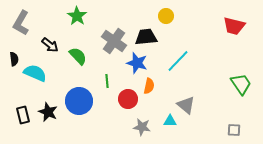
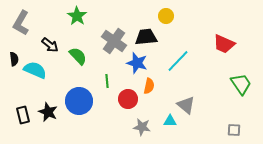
red trapezoid: moved 10 px left, 18 px down; rotated 10 degrees clockwise
cyan semicircle: moved 3 px up
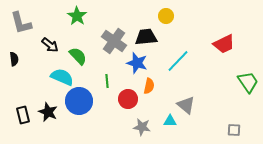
gray L-shape: rotated 45 degrees counterclockwise
red trapezoid: rotated 50 degrees counterclockwise
cyan semicircle: moved 27 px right, 7 px down
green trapezoid: moved 7 px right, 2 px up
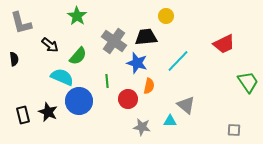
green semicircle: rotated 84 degrees clockwise
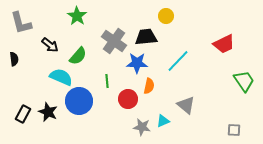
blue star: rotated 15 degrees counterclockwise
cyan semicircle: moved 1 px left
green trapezoid: moved 4 px left, 1 px up
black rectangle: moved 1 px up; rotated 42 degrees clockwise
cyan triangle: moved 7 px left; rotated 24 degrees counterclockwise
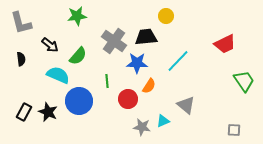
green star: rotated 30 degrees clockwise
red trapezoid: moved 1 px right
black semicircle: moved 7 px right
cyan semicircle: moved 3 px left, 2 px up
orange semicircle: rotated 21 degrees clockwise
black rectangle: moved 1 px right, 2 px up
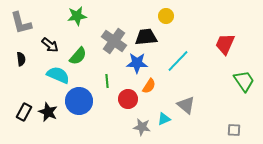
red trapezoid: rotated 140 degrees clockwise
cyan triangle: moved 1 px right, 2 px up
